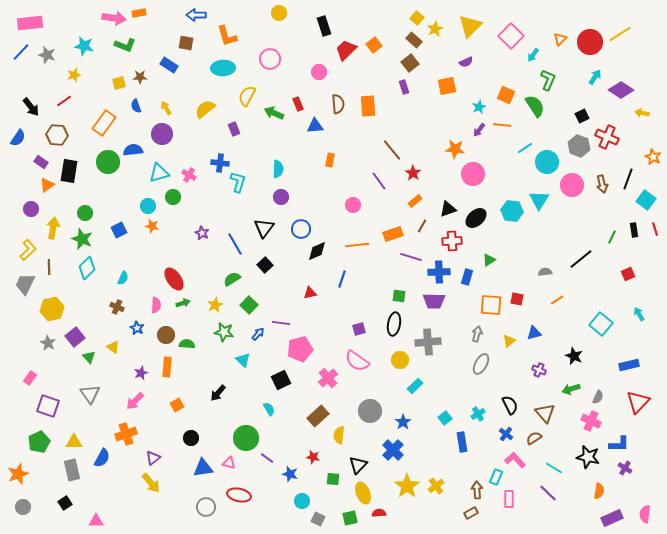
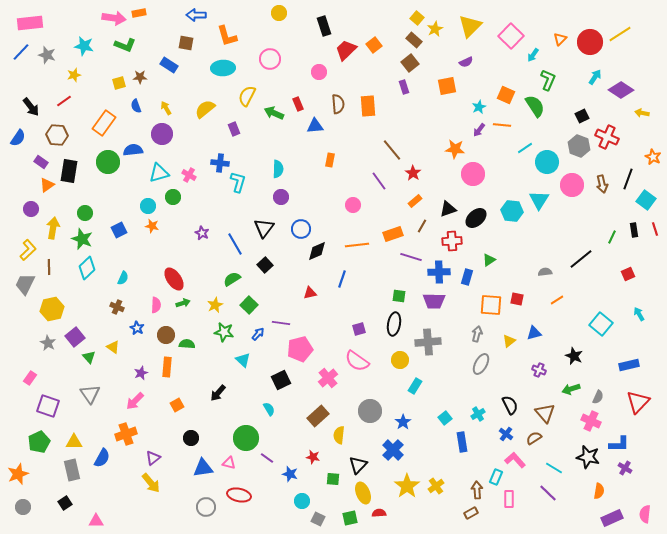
cyan rectangle at (415, 386): rotated 14 degrees counterclockwise
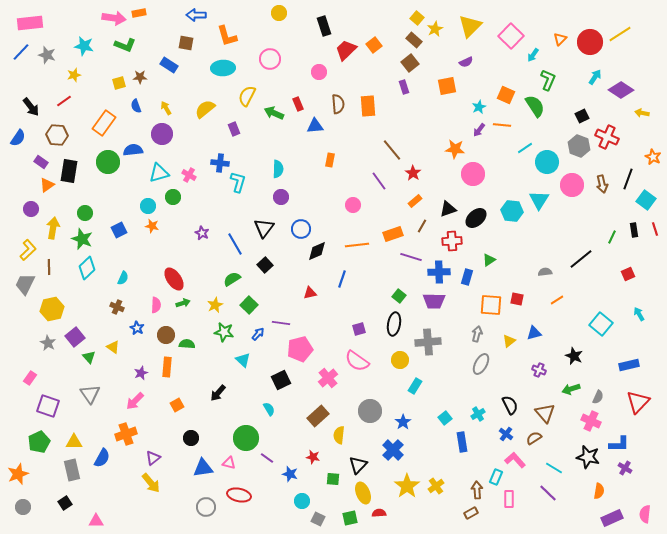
green square at (399, 296): rotated 32 degrees clockwise
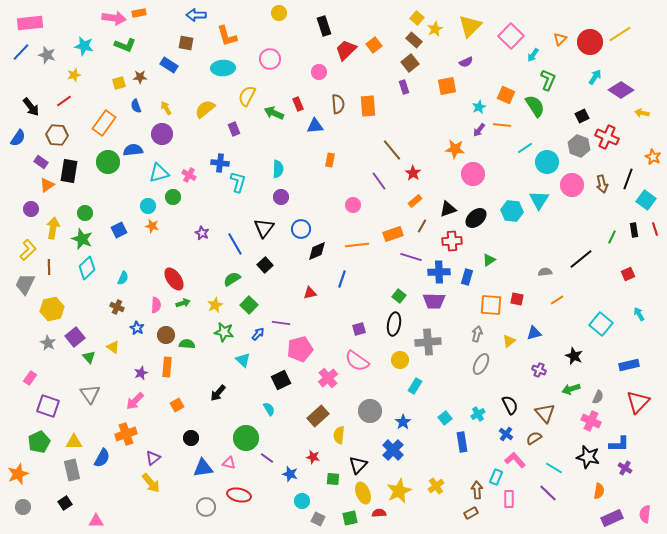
yellow star at (407, 486): moved 8 px left, 5 px down; rotated 10 degrees clockwise
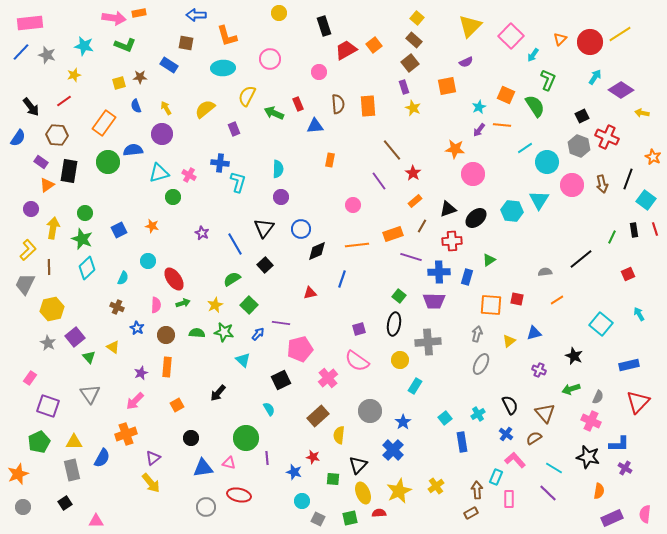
yellow star at (435, 29): moved 22 px left, 79 px down; rotated 21 degrees counterclockwise
red trapezoid at (346, 50): rotated 15 degrees clockwise
cyan circle at (148, 206): moved 55 px down
green semicircle at (187, 344): moved 10 px right, 11 px up
purple line at (267, 458): rotated 48 degrees clockwise
blue star at (290, 474): moved 4 px right, 2 px up
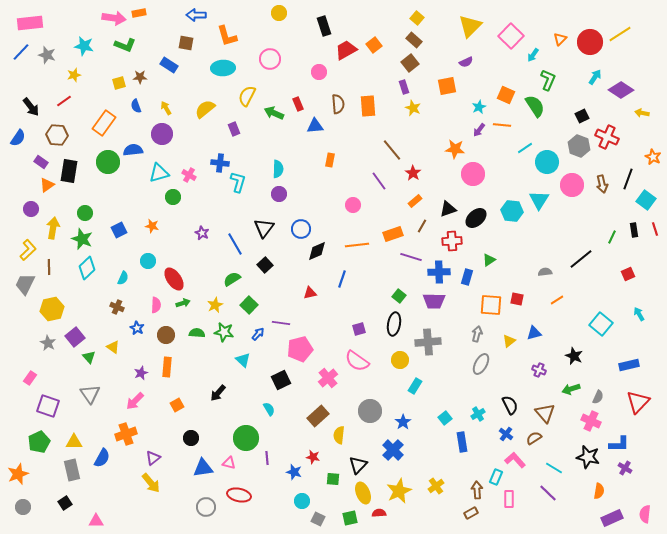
purple circle at (281, 197): moved 2 px left, 3 px up
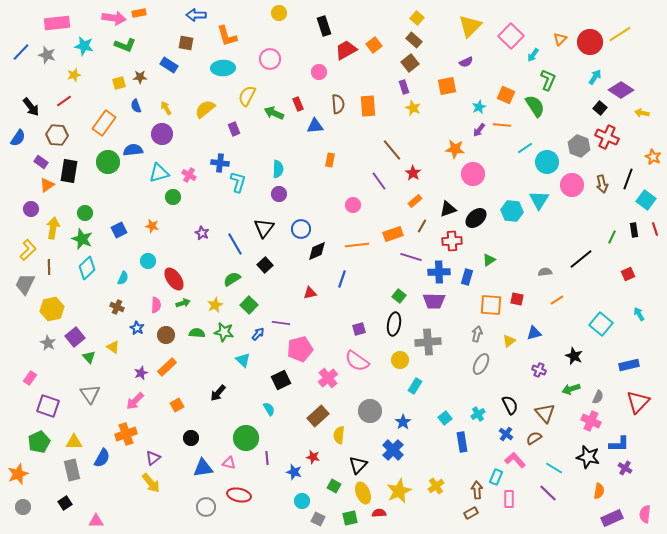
pink rectangle at (30, 23): moved 27 px right
black square at (582, 116): moved 18 px right, 8 px up; rotated 24 degrees counterclockwise
orange rectangle at (167, 367): rotated 42 degrees clockwise
green square at (333, 479): moved 1 px right, 7 px down; rotated 24 degrees clockwise
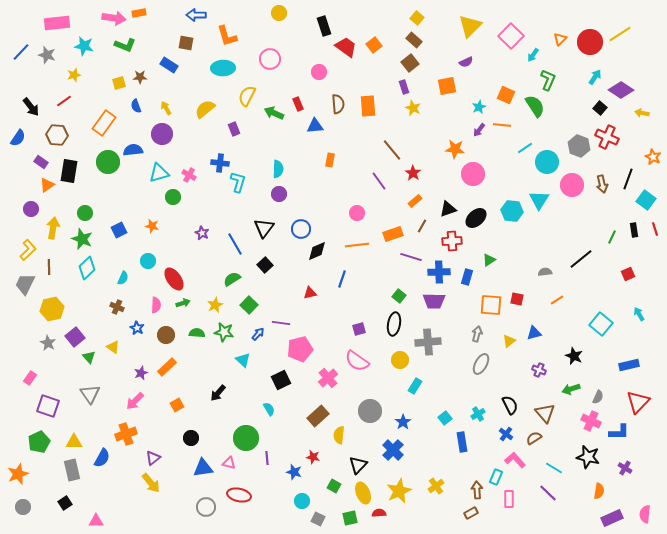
red trapezoid at (346, 50): moved 3 px up; rotated 65 degrees clockwise
pink circle at (353, 205): moved 4 px right, 8 px down
blue L-shape at (619, 444): moved 12 px up
